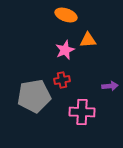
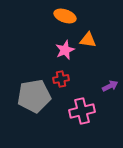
orange ellipse: moved 1 px left, 1 px down
orange triangle: rotated 12 degrees clockwise
red cross: moved 1 px left, 1 px up
purple arrow: rotated 21 degrees counterclockwise
pink cross: moved 1 px up; rotated 15 degrees counterclockwise
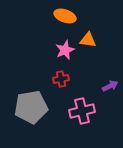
gray pentagon: moved 3 px left, 11 px down
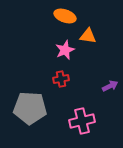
orange triangle: moved 4 px up
gray pentagon: moved 1 px left, 1 px down; rotated 12 degrees clockwise
pink cross: moved 10 px down
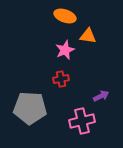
purple arrow: moved 9 px left, 10 px down
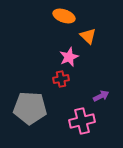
orange ellipse: moved 1 px left
orange triangle: rotated 36 degrees clockwise
pink star: moved 4 px right, 7 px down
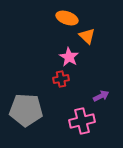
orange ellipse: moved 3 px right, 2 px down
orange triangle: moved 1 px left
pink star: rotated 18 degrees counterclockwise
gray pentagon: moved 4 px left, 2 px down
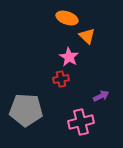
pink cross: moved 1 px left, 1 px down
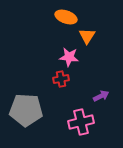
orange ellipse: moved 1 px left, 1 px up
orange triangle: rotated 18 degrees clockwise
pink star: rotated 24 degrees counterclockwise
